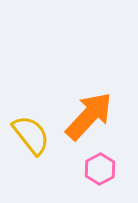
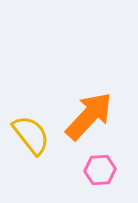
pink hexagon: moved 1 px down; rotated 24 degrees clockwise
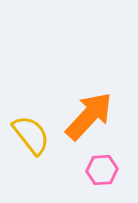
pink hexagon: moved 2 px right
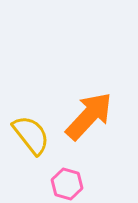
pink hexagon: moved 35 px left, 14 px down; rotated 20 degrees clockwise
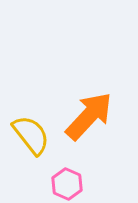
pink hexagon: rotated 8 degrees clockwise
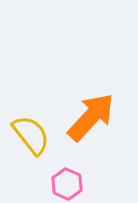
orange arrow: moved 2 px right, 1 px down
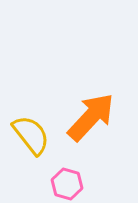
pink hexagon: rotated 8 degrees counterclockwise
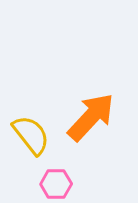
pink hexagon: moved 11 px left; rotated 16 degrees counterclockwise
